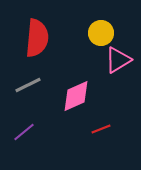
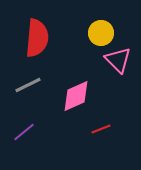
pink triangle: rotated 44 degrees counterclockwise
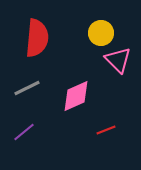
gray line: moved 1 px left, 3 px down
red line: moved 5 px right, 1 px down
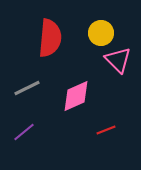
red semicircle: moved 13 px right
